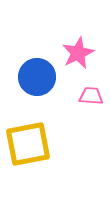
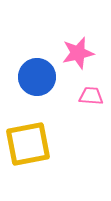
pink star: rotated 12 degrees clockwise
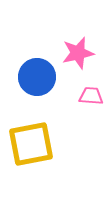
yellow square: moved 3 px right
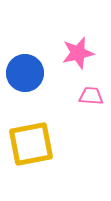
blue circle: moved 12 px left, 4 px up
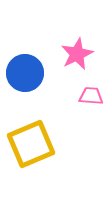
pink star: moved 1 px left, 1 px down; rotated 12 degrees counterclockwise
yellow square: rotated 12 degrees counterclockwise
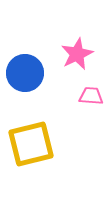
yellow square: rotated 9 degrees clockwise
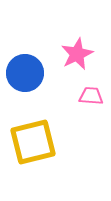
yellow square: moved 2 px right, 2 px up
